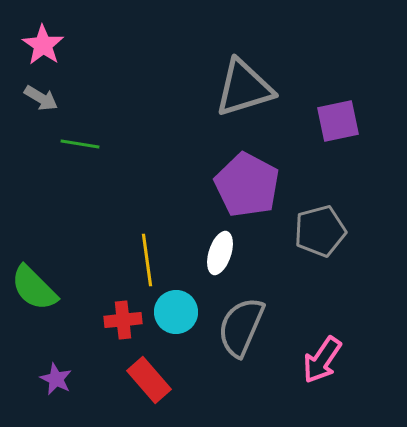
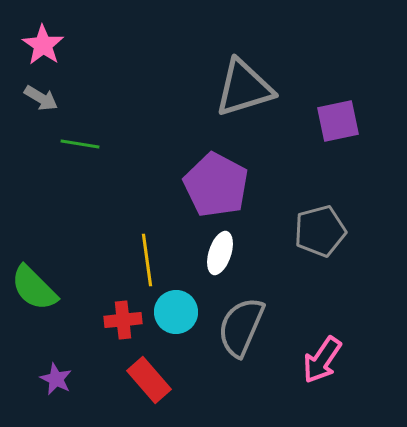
purple pentagon: moved 31 px left
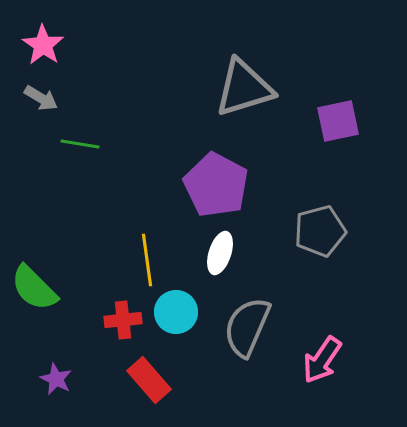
gray semicircle: moved 6 px right
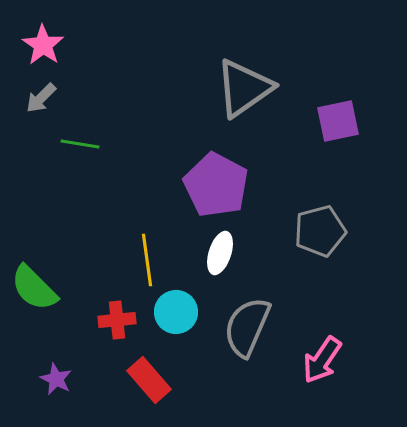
gray triangle: rotated 18 degrees counterclockwise
gray arrow: rotated 104 degrees clockwise
red cross: moved 6 px left
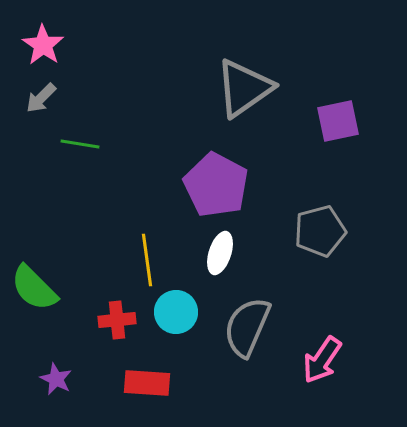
red rectangle: moved 2 px left, 3 px down; rotated 45 degrees counterclockwise
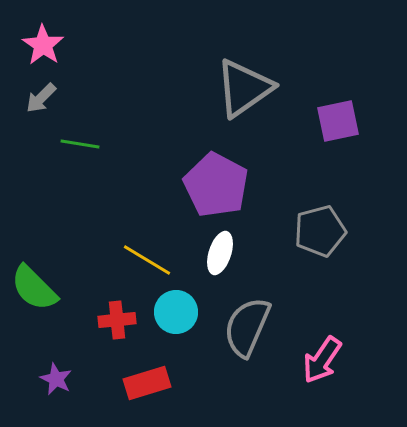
yellow line: rotated 51 degrees counterclockwise
red rectangle: rotated 21 degrees counterclockwise
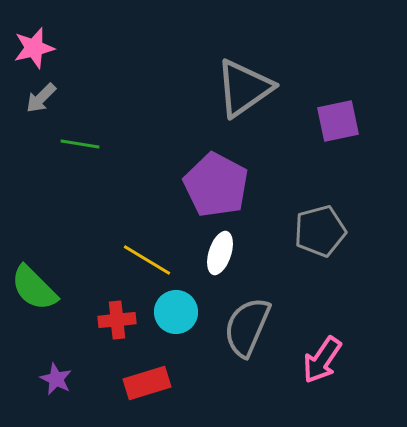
pink star: moved 9 px left, 3 px down; rotated 24 degrees clockwise
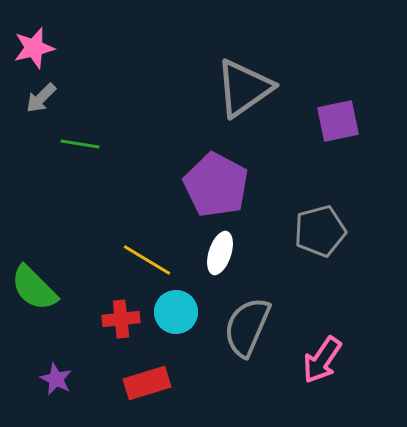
red cross: moved 4 px right, 1 px up
